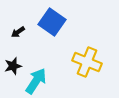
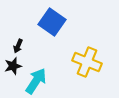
black arrow: moved 14 px down; rotated 32 degrees counterclockwise
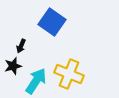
black arrow: moved 3 px right
yellow cross: moved 18 px left, 12 px down
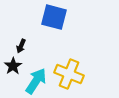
blue square: moved 2 px right, 5 px up; rotated 20 degrees counterclockwise
black star: rotated 18 degrees counterclockwise
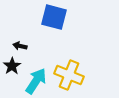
black arrow: moved 1 px left; rotated 80 degrees clockwise
black star: moved 1 px left
yellow cross: moved 1 px down
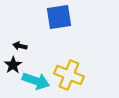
blue square: moved 5 px right; rotated 24 degrees counterclockwise
black star: moved 1 px right, 1 px up
cyan arrow: rotated 76 degrees clockwise
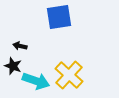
black star: moved 1 px down; rotated 18 degrees counterclockwise
yellow cross: rotated 20 degrees clockwise
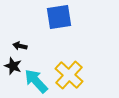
cyan arrow: rotated 152 degrees counterclockwise
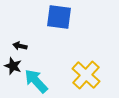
blue square: rotated 16 degrees clockwise
yellow cross: moved 17 px right
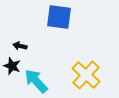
black star: moved 1 px left
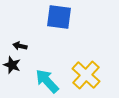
black star: moved 1 px up
cyan arrow: moved 11 px right
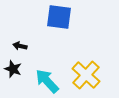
black star: moved 1 px right, 4 px down
